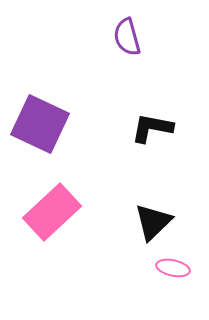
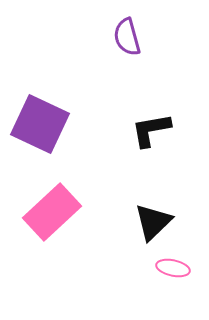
black L-shape: moved 1 px left, 2 px down; rotated 21 degrees counterclockwise
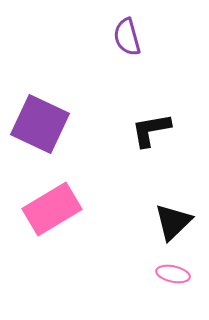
pink rectangle: moved 3 px up; rotated 12 degrees clockwise
black triangle: moved 20 px right
pink ellipse: moved 6 px down
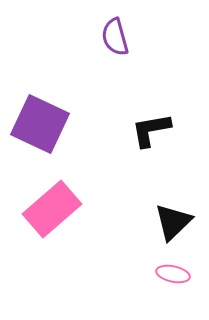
purple semicircle: moved 12 px left
pink rectangle: rotated 10 degrees counterclockwise
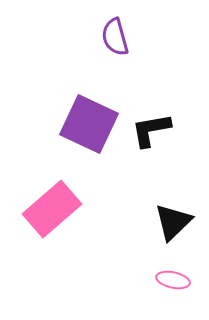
purple square: moved 49 px right
pink ellipse: moved 6 px down
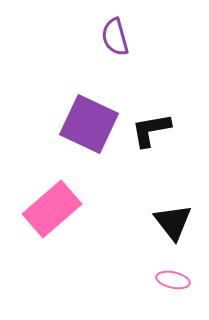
black triangle: rotated 24 degrees counterclockwise
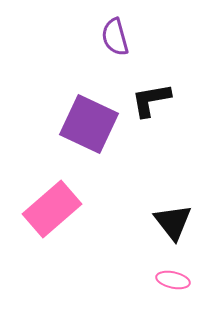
black L-shape: moved 30 px up
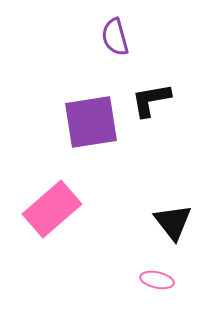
purple square: moved 2 px right, 2 px up; rotated 34 degrees counterclockwise
pink ellipse: moved 16 px left
